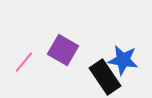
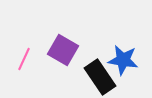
pink line: moved 3 px up; rotated 15 degrees counterclockwise
black rectangle: moved 5 px left
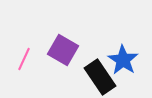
blue star: rotated 24 degrees clockwise
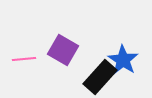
pink line: rotated 60 degrees clockwise
black rectangle: rotated 76 degrees clockwise
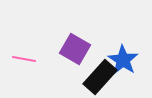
purple square: moved 12 px right, 1 px up
pink line: rotated 15 degrees clockwise
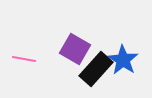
black rectangle: moved 4 px left, 8 px up
